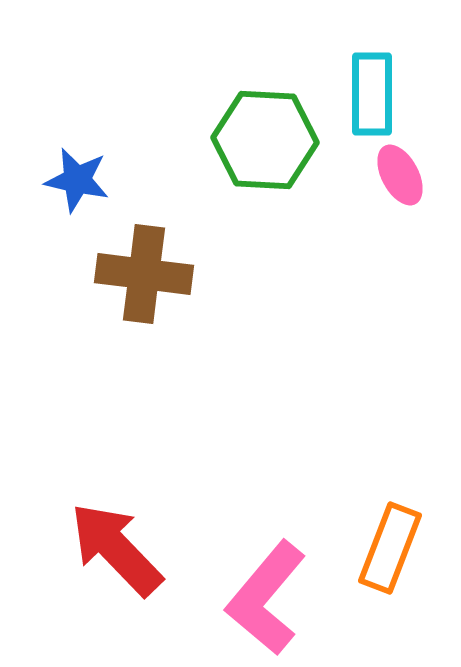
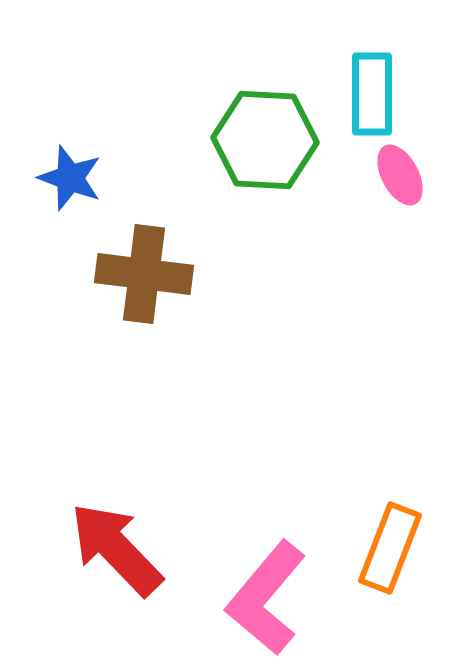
blue star: moved 7 px left, 2 px up; rotated 8 degrees clockwise
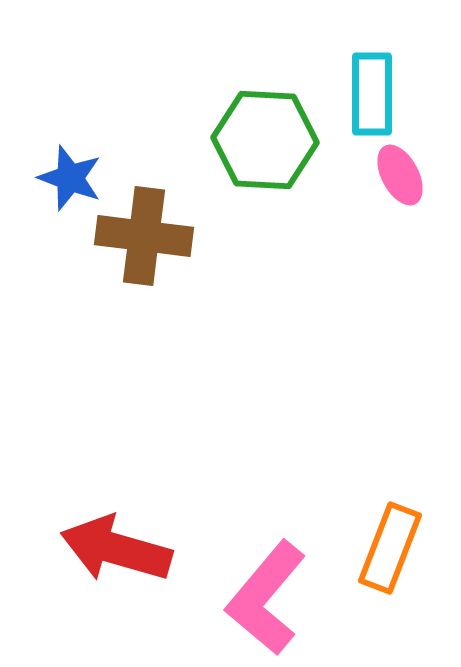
brown cross: moved 38 px up
red arrow: rotated 30 degrees counterclockwise
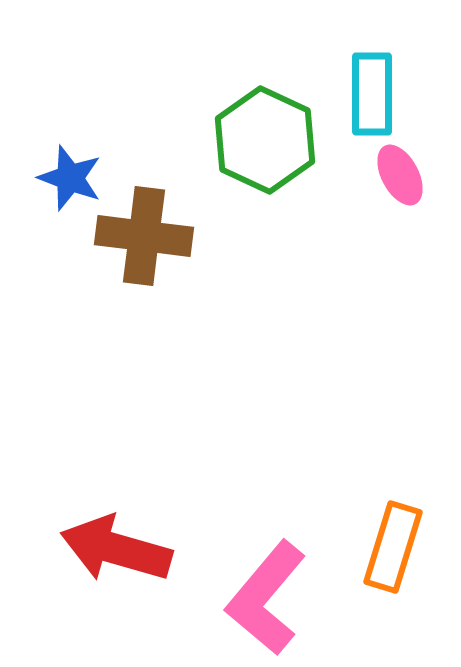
green hexagon: rotated 22 degrees clockwise
orange rectangle: moved 3 px right, 1 px up; rotated 4 degrees counterclockwise
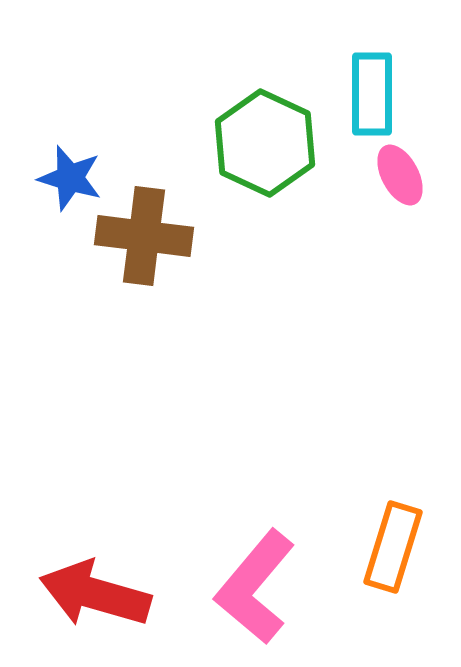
green hexagon: moved 3 px down
blue star: rotated 4 degrees counterclockwise
red arrow: moved 21 px left, 45 px down
pink L-shape: moved 11 px left, 11 px up
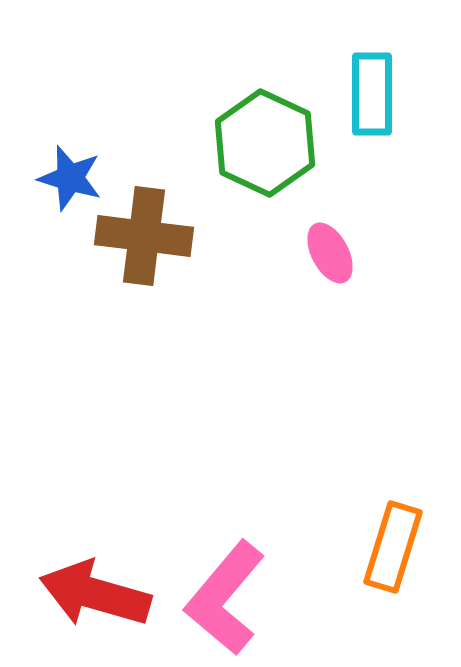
pink ellipse: moved 70 px left, 78 px down
pink L-shape: moved 30 px left, 11 px down
